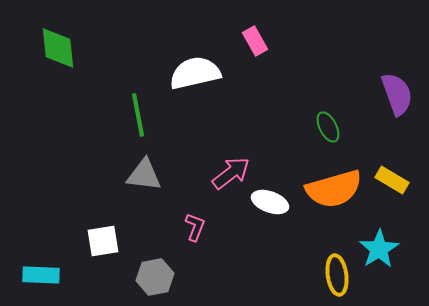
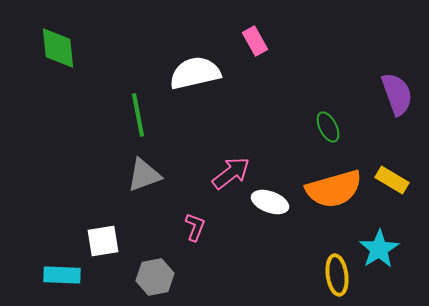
gray triangle: rotated 27 degrees counterclockwise
cyan rectangle: moved 21 px right
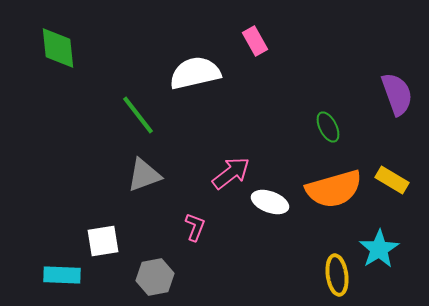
green line: rotated 27 degrees counterclockwise
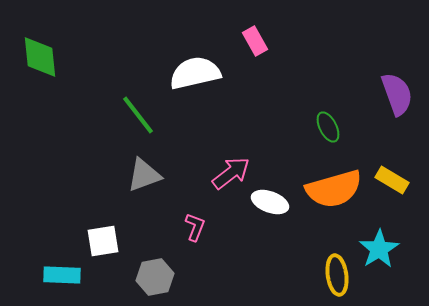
green diamond: moved 18 px left, 9 px down
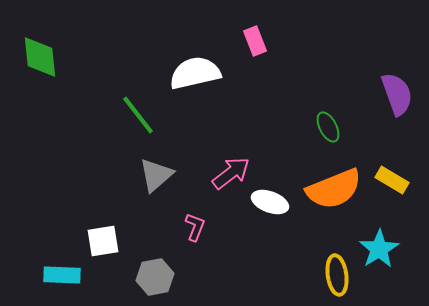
pink rectangle: rotated 8 degrees clockwise
gray triangle: moved 12 px right; rotated 21 degrees counterclockwise
orange semicircle: rotated 6 degrees counterclockwise
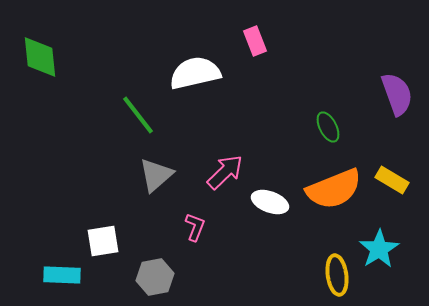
pink arrow: moved 6 px left, 1 px up; rotated 6 degrees counterclockwise
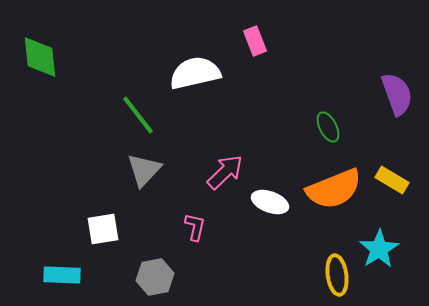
gray triangle: moved 12 px left, 5 px up; rotated 6 degrees counterclockwise
pink L-shape: rotated 8 degrees counterclockwise
white square: moved 12 px up
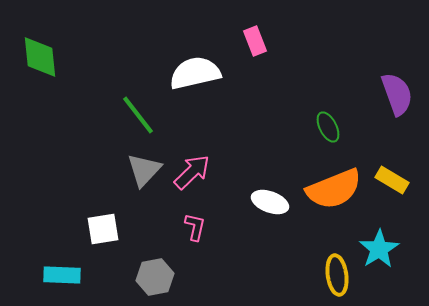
pink arrow: moved 33 px left
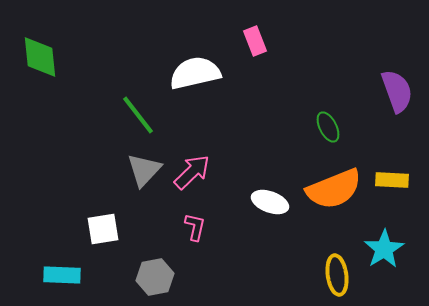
purple semicircle: moved 3 px up
yellow rectangle: rotated 28 degrees counterclockwise
cyan star: moved 5 px right
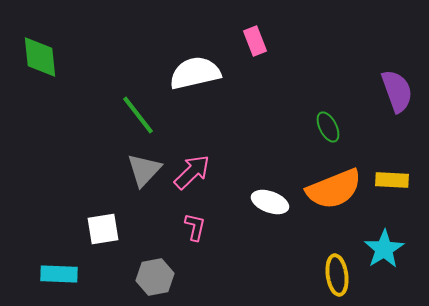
cyan rectangle: moved 3 px left, 1 px up
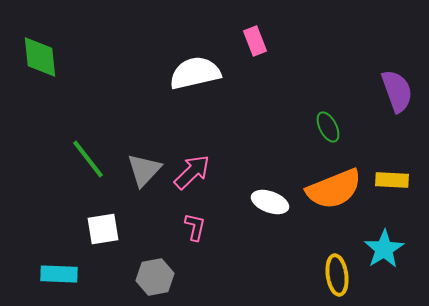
green line: moved 50 px left, 44 px down
